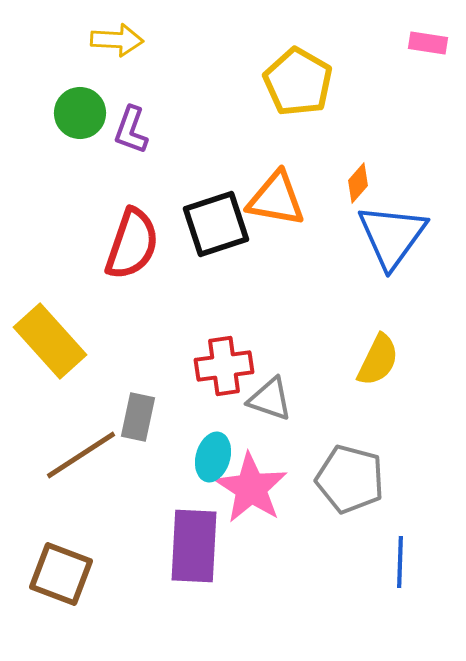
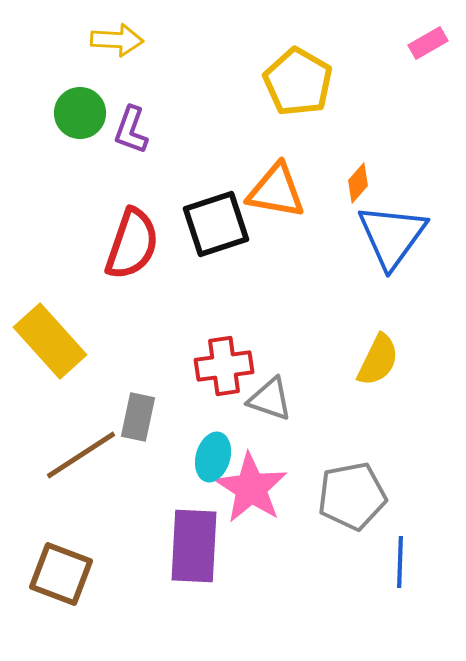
pink rectangle: rotated 39 degrees counterclockwise
orange triangle: moved 8 px up
gray pentagon: moved 2 px right, 17 px down; rotated 26 degrees counterclockwise
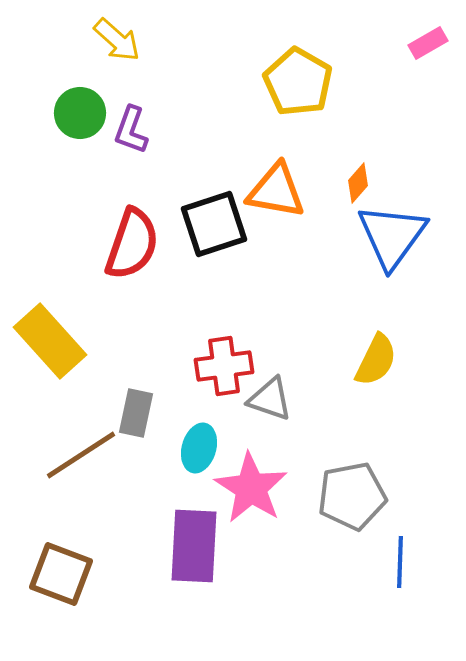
yellow arrow: rotated 39 degrees clockwise
black square: moved 2 px left
yellow semicircle: moved 2 px left
gray rectangle: moved 2 px left, 4 px up
cyan ellipse: moved 14 px left, 9 px up
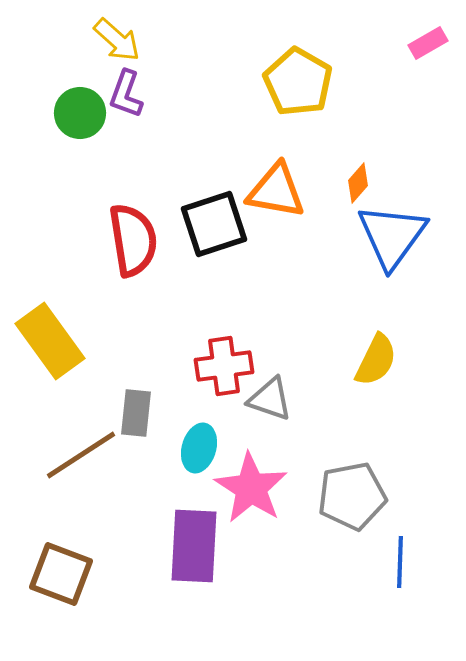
purple L-shape: moved 5 px left, 36 px up
red semicircle: moved 1 px right, 4 px up; rotated 28 degrees counterclockwise
yellow rectangle: rotated 6 degrees clockwise
gray rectangle: rotated 6 degrees counterclockwise
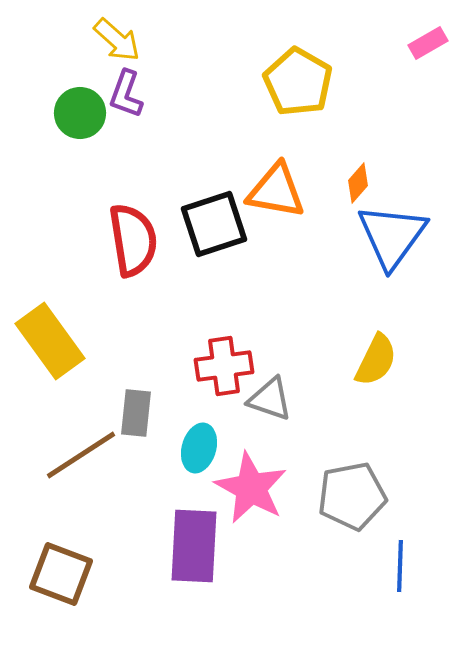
pink star: rotated 4 degrees counterclockwise
blue line: moved 4 px down
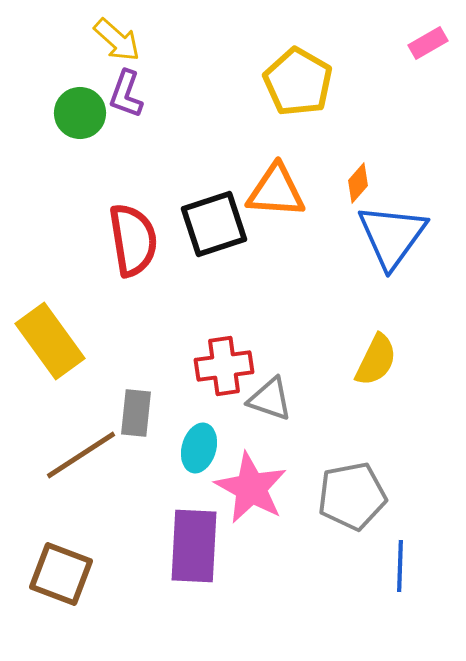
orange triangle: rotated 6 degrees counterclockwise
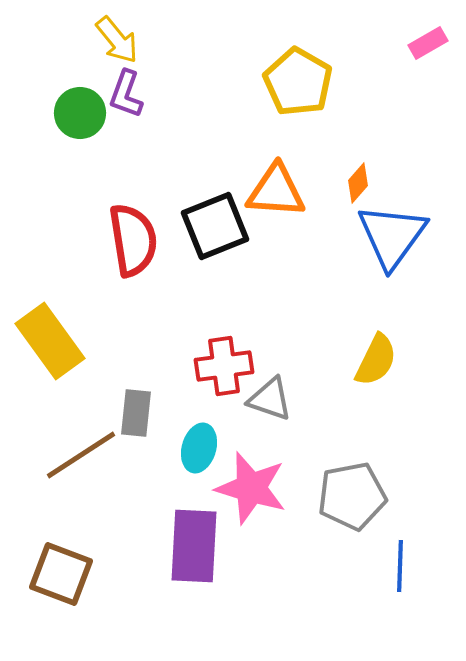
yellow arrow: rotated 9 degrees clockwise
black square: moved 1 px right, 2 px down; rotated 4 degrees counterclockwise
pink star: rotated 12 degrees counterclockwise
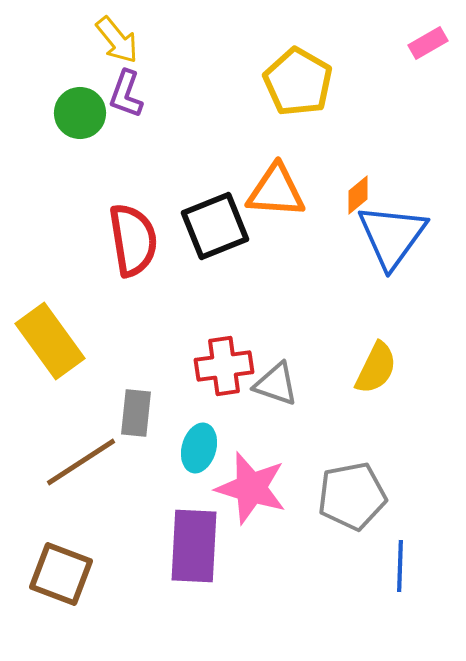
orange diamond: moved 12 px down; rotated 9 degrees clockwise
yellow semicircle: moved 8 px down
gray triangle: moved 6 px right, 15 px up
brown line: moved 7 px down
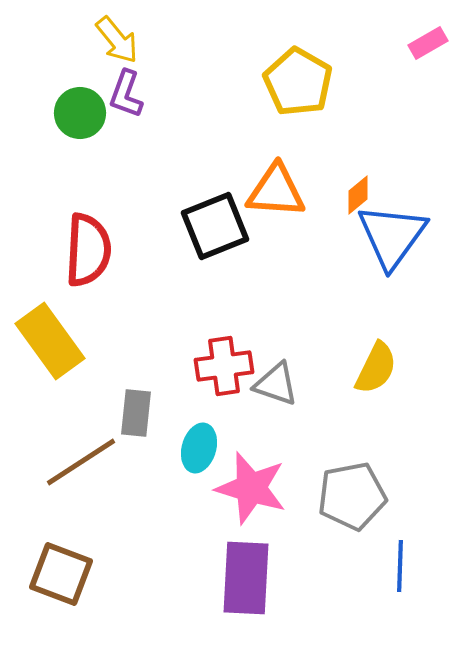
red semicircle: moved 45 px left, 10 px down; rotated 12 degrees clockwise
purple rectangle: moved 52 px right, 32 px down
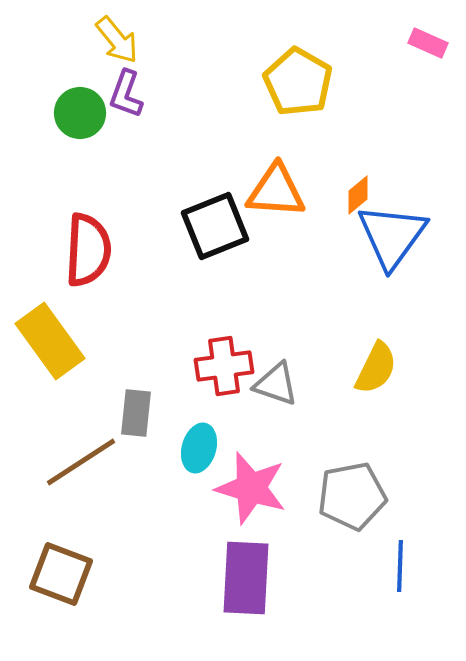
pink rectangle: rotated 54 degrees clockwise
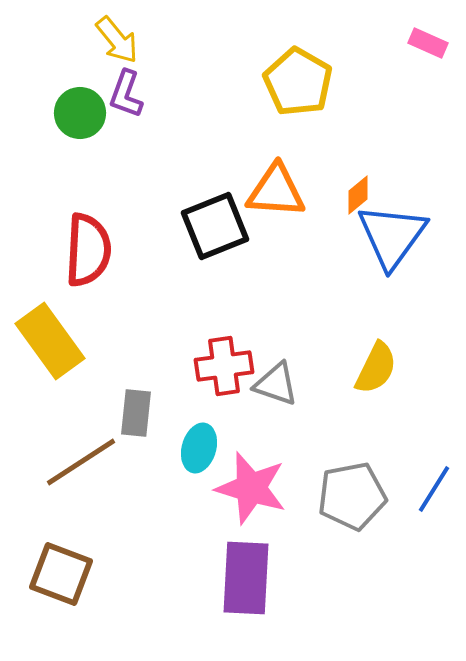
blue line: moved 34 px right, 77 px up; rotated 30 degrees clockwise
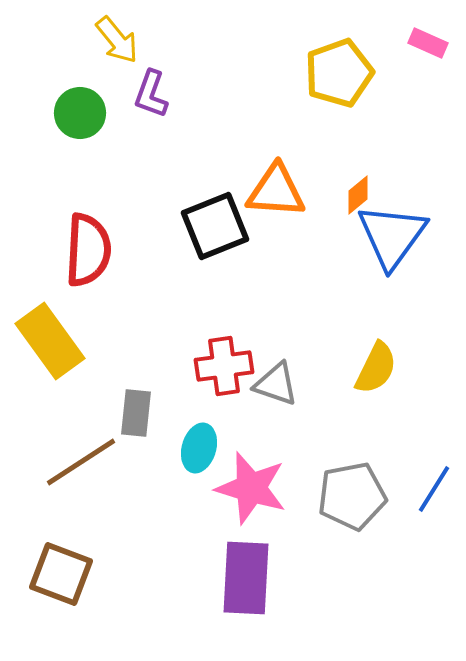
yellow pentagon: moved 41 px right, 9 px up; rotated 22 degrees clockwise
purple L-shape: moved 25 px right
